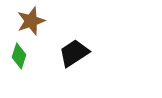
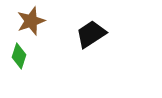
black trapezoid: moved 17 px right, 19 px up
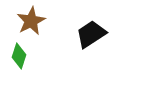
brown star: rotated 8 degrees counterclockwise
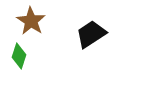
brown star: rotated 12 degrees counterclockwise
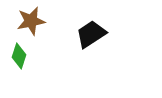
brown star: rotated 28 degrees clockwise
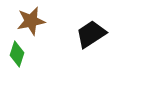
green diamond: moved 2 px left, 2 px up
